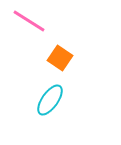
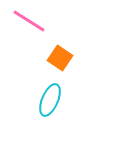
cyan ellipse: rotated 12 degrees counterclockwise
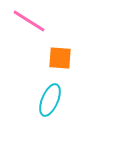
orange square: rotated 30 degrees counterclockwise
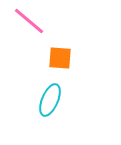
pink line: rotated 8 degrees clockwise
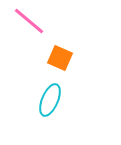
orange square: rotated 20 degrees clockwise
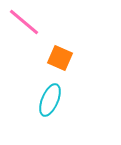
pink line: moved 5 px left, 1 px down
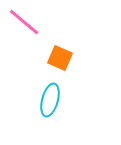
cyan ellipse: rotated 8 degrees counterclockwise
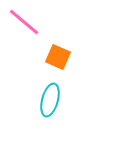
orange square: moved 2 px left, 1 px up
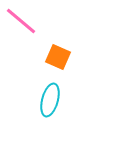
pink line: moved 3 px left, 1 px up
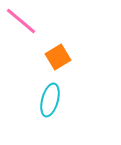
orange square: rotated 35 degrees clockwise
